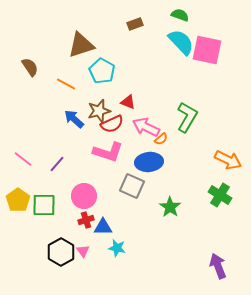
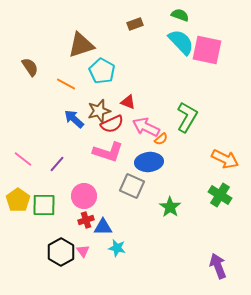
orange arrow: moved 3 px left, 1 px up
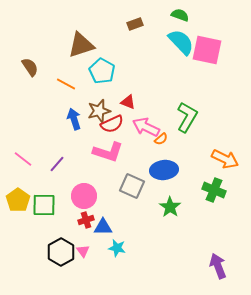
blue arrow: rotated 30 degrees clockwise
blue ellipse: moved 15 px right, 8 px down
green cross: moved 6 px left, 5 px up; rotated 10 degrees counterclockwise
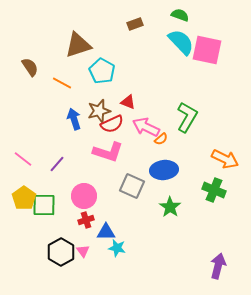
brown triangle: moved 3 px left
orange line: moved 4 px left, 1 px up
yellow pentagon: moved 6 px right, 2 px up
blue triangle: moved 3 px right, 5 px down
purple arrow: rotated 35 degrees clockwise
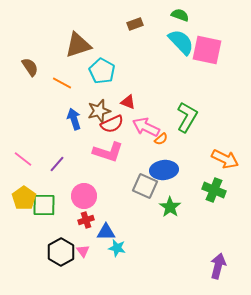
gray square: moved 13 px right
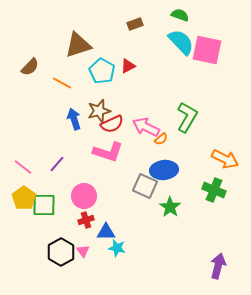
brown semicircle: rotated 78 degrees clockwise
red triangle: moved 36 px up; rotated 49 degrees counterclockwise
pink line: moved 8 px down
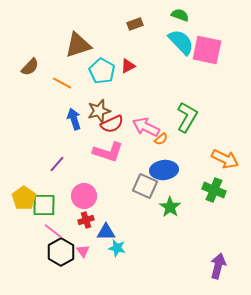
pink line: moved 30 px right, 64 px down
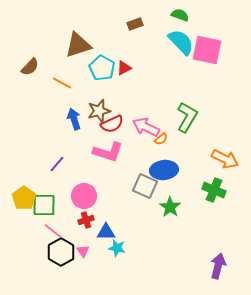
red triangle: moved 4 px left, 2 px down
cyan pentagon: moved 3 px up
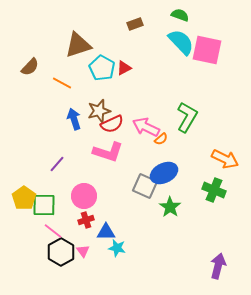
blue ellipse: moved 3 px down; rotated 20 degrees counterclockwise
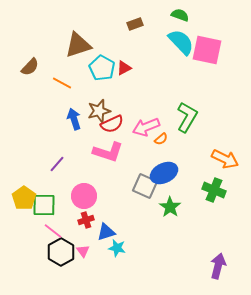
pink arrow: rotated 48 degrees counterclockwise
blue triangle: rotated 18 degrees counterclockwise
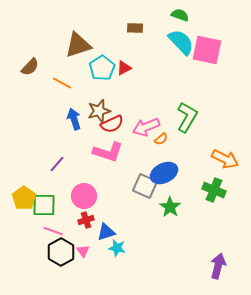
brown rectangle: moved 4 px down; rotated 21 degrees clockwise
cyan pentagon: rotated 10 degrees clockwise
pink line: rotated 18 degrees counterclockwise
